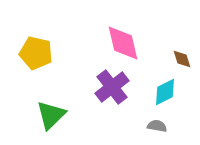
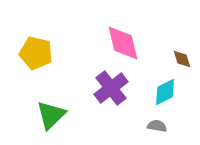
purple cross: moved 1 px left, 1 px down
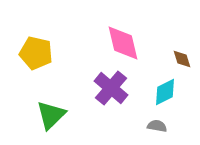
purple cross: rotated 12 degrees counterclockwise
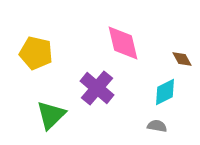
brown diamond: rotated 10 degrees counterclockwise
purple cross: moved 14 px left
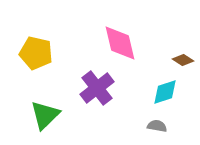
pink diamond: moved 3 px left
brown diamond: moved 1 px right, 1 px down; rotated 30 degrees counterclockwise
purple cross: rotated 12 degrees clockwise
cyan diamond: rotated 8 degrees clockwise
green triangle: moved 6 px left
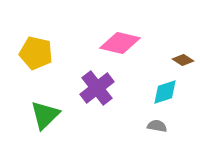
pink diamond: rotated 63 degrees counterclockwise
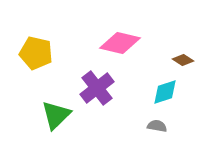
green triangle: moved 11 px right
